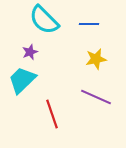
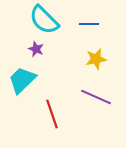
purple star: moved 6 px right, 3 px up; rotated 28 degrees counterclockwise
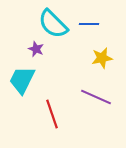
cyan semicircle: moved 9 px right, 4 px down
yellow star: moved 6 px right, 1 px up
cyan trapezoid: rotated 20 degrees counterclockwise
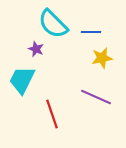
blue line: moved 2 px right, 8 px down
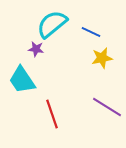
cyan semicircle: moved 1 px left; rotated 96 degrees clockwise
blue line: rotated 24 degrees clockwise
purple star: rotated 14 degrees counterclockwise
cyan trapezoid: rotated 60 degrees counterclockwise
purple line: moved 11 px right, 10 px down; rotated 8 degrees clockwise
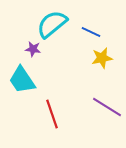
purple star: moved 3 px left
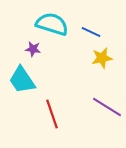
cyan semicircle: rotated 56 degrees clockwise
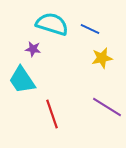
blue line: moved 1 px left, 3 px up
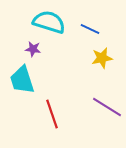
cyan semicircle: moved 3 px left, 2 px up
cyan trapezoid: rotated 16 degrees clockwise
